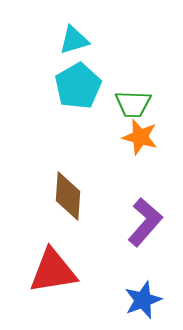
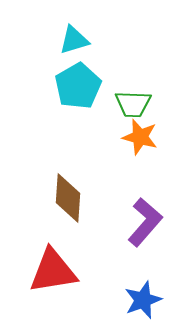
brown diamond: moved 2 px down
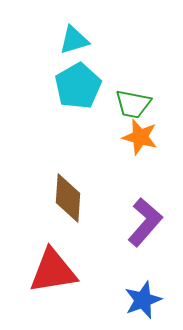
green trapezoid: rotated 9 degrees clockwise
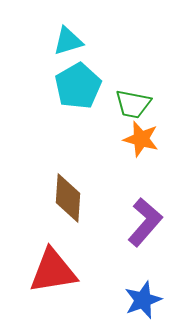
cyan triangle: moved 6 px left, 1 px down
orange star: moved 1 px right, 2 px down
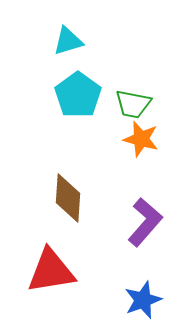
cyan pentagon: moved 9 px down; rotated 6 degrees counterclockwise
red triangle: moved 2 px left
